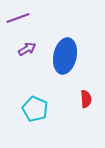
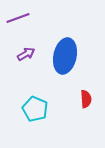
purple arrow: moved 1 px left, 5 px down
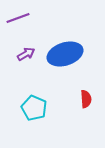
blue ellipse: moved 2 px up; rotated 60 degrees clockwise
cyan pentagon: moved 1 px left, 1 px up
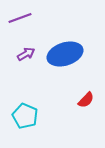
purple line: moved 2 px right
red semicircle: moved 1 px down; rotated 48 degrees clockwise
cyan pentagon: moved 9 px left, 8 px down
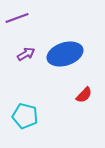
purple line: moved 3 px left
red semicircle: moved 2 px left, 5 px up
cyan pentagon: rotated 10 degrees counterclockwise
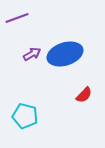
purple arrow: moved 6 px right
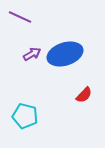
purple line: moved 3 px right, 1 px up; rotated 45 degrees clockwise
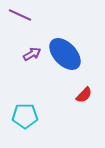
purple line: moved 2 px up
blue ellipse: rotated 64 degrees clockwise
cyan pentagon: rotated 15 degrees counterclockwise
